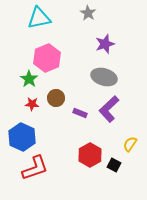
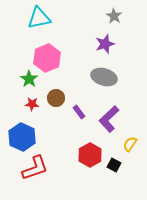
gray star: moved 26 px right, 3 px down
purple L-shape: moved 10 px down
purple rectangle: moved 1 px left, 1 px up; rotated 32 degrees clockwise
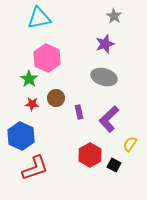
pink hexagon: rotated 12 degrees counterclockwise
purple rectangle: rotated 24 degrees clockwise
blue hexagon: moved 1 px left, 1 px up
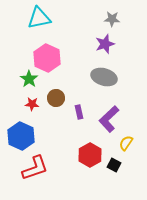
gray star: moved 2 px left, 3 px down; rotated 28 degrees counterclockwise
yellow semicircle: moved 4 px left, 1 px up
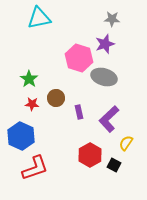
pink hexagon: moved 32 px right; rotated 8 degrees counterclockwise
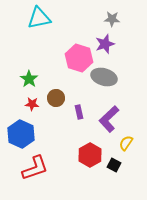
blue hexagon: moved 2 px up
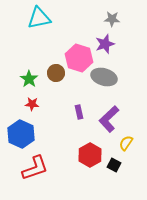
brown circle: moved 25 px up
